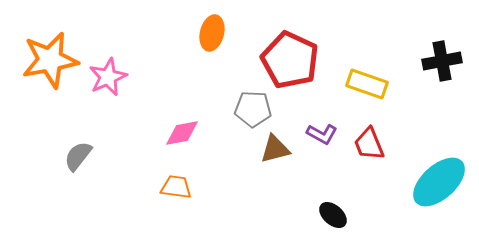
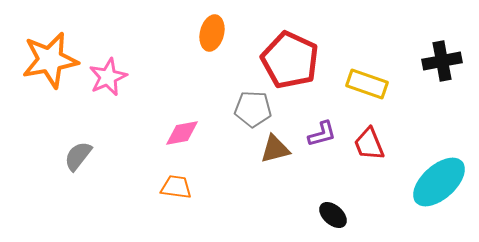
purple L-shape: rotated 44 degrees counterclockwise
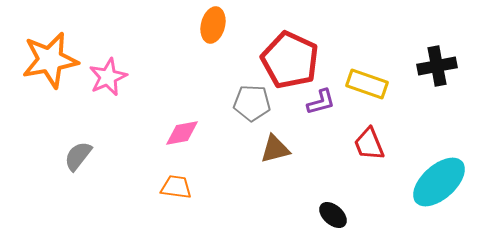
orange ellipse: moved 1 px right, 8 px up
black cross: moved 5 px left, 5 px down
gray pentagon: moved 1 px left, 6 px up
purple L-shape: moved 1 px left, 32 px up
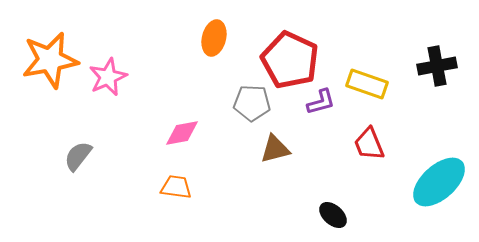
orange ellipse: moved 1 px right, 13 px down
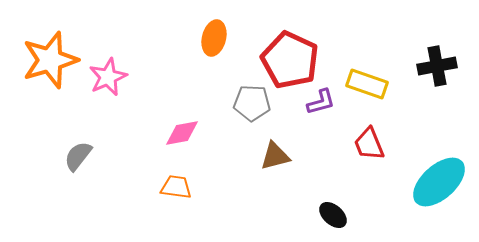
orange star: rotated 6 degrees counterclockwise
brown triangle: moved 7 px down
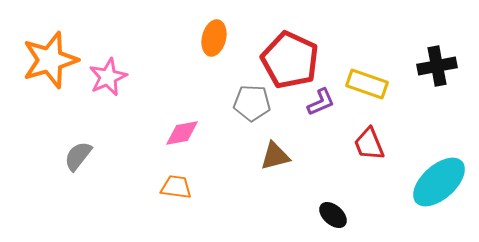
purple L-shape: rotated 8 degrees counterclockwise
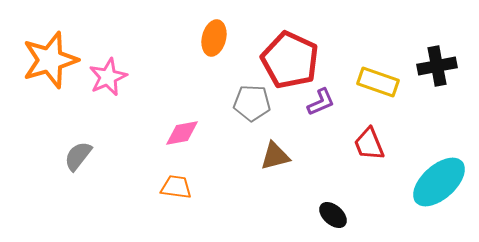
yellow rectangle: moved 11 px right, 2 px up
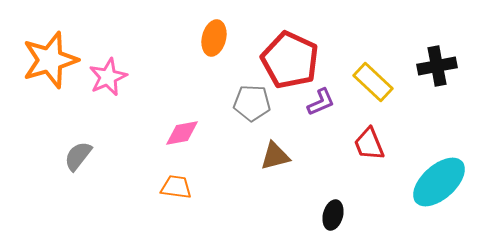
yellow rectangle: moved 5 px left; rotated 24 degrees clockwise
black ellipse: rotated 64 degrees clockwise
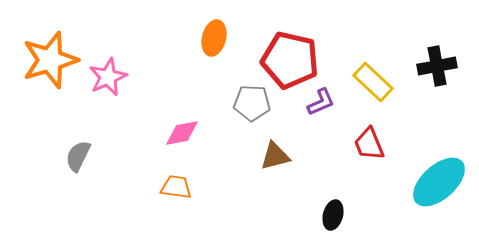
red pentagon: rotated 12 degrees counterclockwise
gray semicircle: rotated 12 degrees counterclockwise
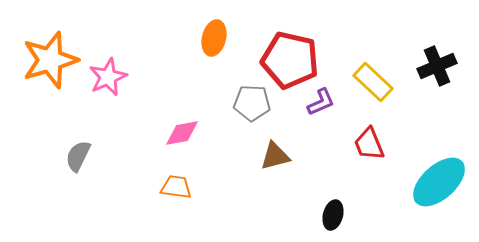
black cross: rotated 12 degrees counterclockwise
